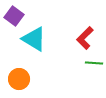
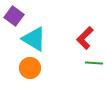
orange circle: moved 11 px right, 11 px up
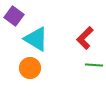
cyan triangle: moved 2 px right
green line: moved 2 px down
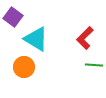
purple square: moved 1 px left, 1 px down
orange circle: moved 6 px left, 1 px up
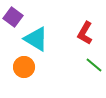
red L-shape: moved 5 px up; rotated 15 degrees counterclockwise
green line: rotated 36 degrees clockwise
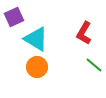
purple square: moved 1 px right; rotated 30 degrees clockwise
red L-shape: moved 1 px left
orange circle: moved 13 px right
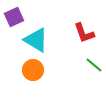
red L-shape: rotated 50 degrees counterclockwise
cyan triangle: moved 1 px down
orange circle: moved 4 px left, 3 px down
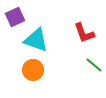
purple square: moved 1 px right
cyan triangle: rotated 12 degrees counterclockwise
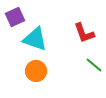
cyan triangle: moved 1 px left, 1 px up
orange circle: moved 3 px right, 1 px down
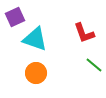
orange circle: moved 2 px down
